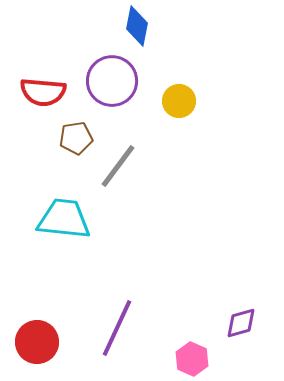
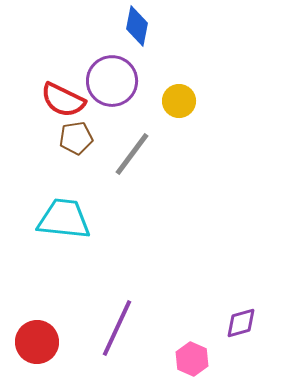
red semicircle: moved 20 px right, 8 px down; rotated 21 degrees clockwise
gray line: moved 14 px right, 12 px up
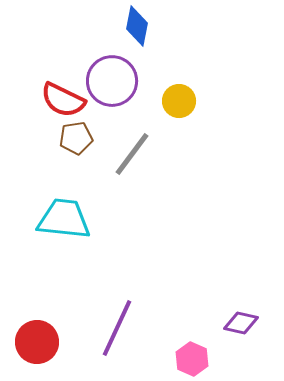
purple diamond: rotated 28 degrees clockwise
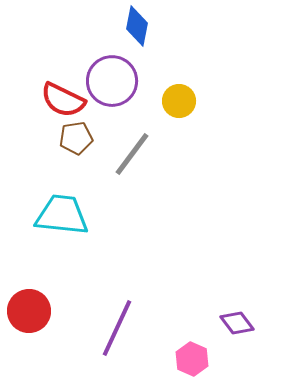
cyan trapezoid: moved 2 px left, 4 px up
purple diamond: moved 4 px left; rotated 40 degrees clockwise
red circle: moved 8 px left, 31 px up
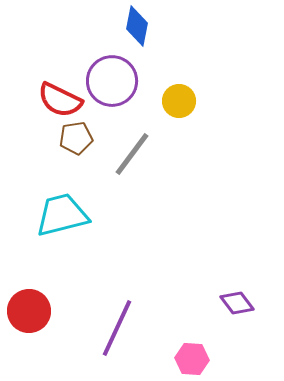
red semicircle: moved 3 px left
cyan trapezoid: rotated 20 degrees counterclockwise
purple diamond: moved 20 px up
pink hexagon: rotated 20 degrees counterclockwise
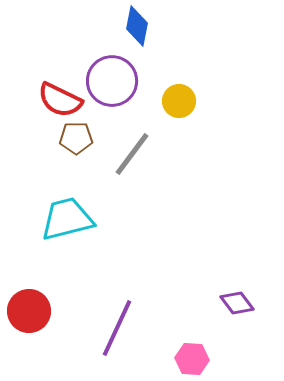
brown pentagon: rotated 8 degrees clockwise
cyan trapezoid: moved 5 px right, 4 px down
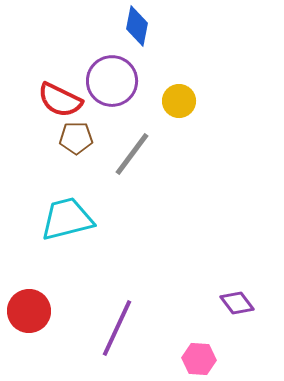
pink hexagon: moved 7 px right
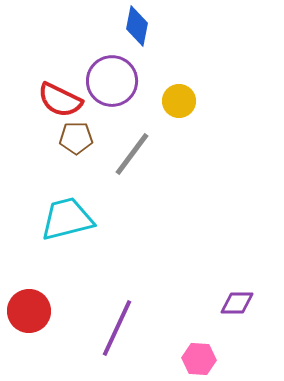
purple diamond: rotated 52 degrees counterclockwise
